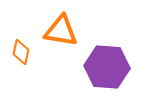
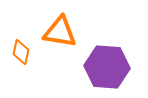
orange triangle: moved 1 px left, 1 px down
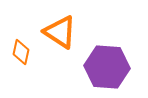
orange triangle: rotated 24 degrees clockwise
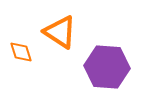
orange diamond: rotated 30 degrees counterclockwise
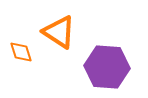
orange triangle: moved 1 px left
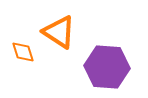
orange diamond: moved 2 px right
